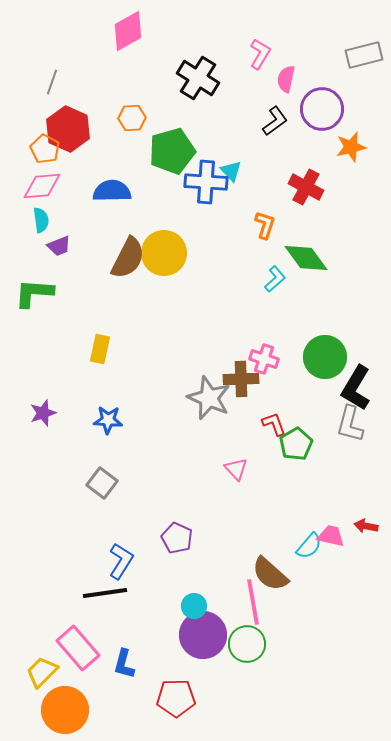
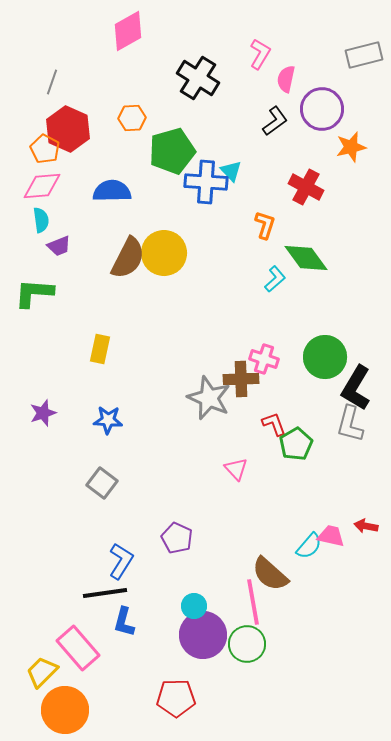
blue L-shape at (124, 664): moved 42 px up
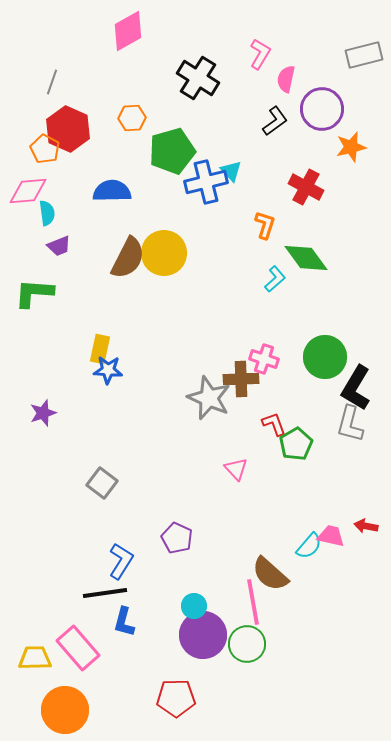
blue cross at (206, 182): rotated 18 degrees counterclockwise
pink diamond at (42, 186): moved 14 px left, 5 px down
cyan semicircle at (41, 220): moved 6 px right, 7 px up
blue star at (108, 420): moved 50 px up
yellow trapezoid at (42, 672): moved 7 px left, 14 px up; rotated 44 degrees clockwise
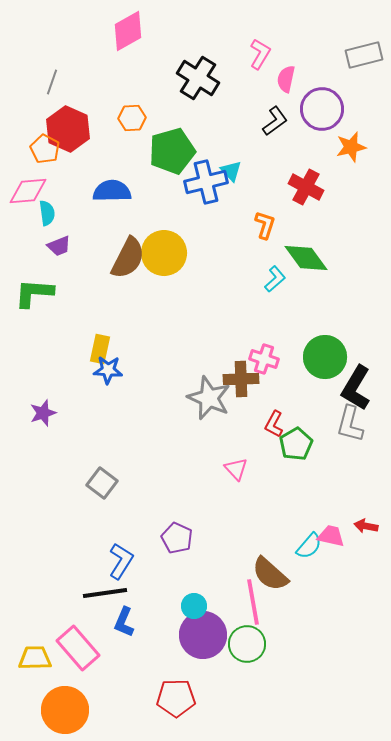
red L-shape at (274, 424): rotated 132 degrees counterclockwise
blue L-shape at (124, 622): rotated 8 degrees clockwise
